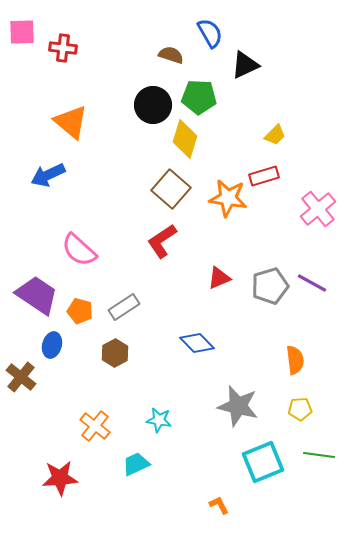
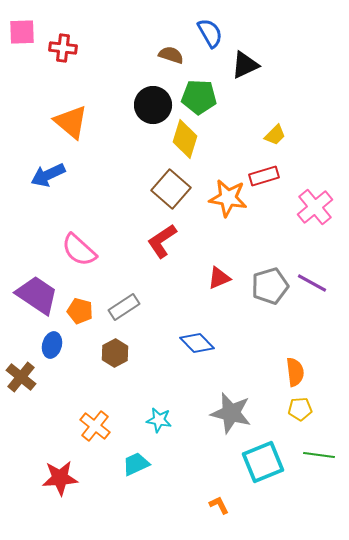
pink cross: moved 3 px left, 2 px up
orange semicircle: moved 12 px down
gray star: moved 7 px left, 7 px down
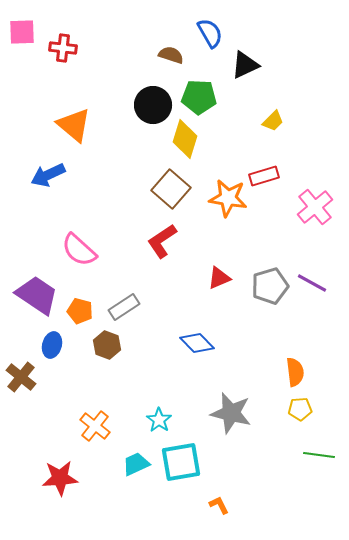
orange triangle: moved 3 px right, 3 px down
yellow trapezoid: moved 2 px left, 14 px up
brown hexagon: moved 8 px left, 8 px up; rotated 12 degrees counterclockwise
cyan star: rotated 25 degrees clockwise
cyan square: moved 82 px left; rotated 12 degrees clockwise
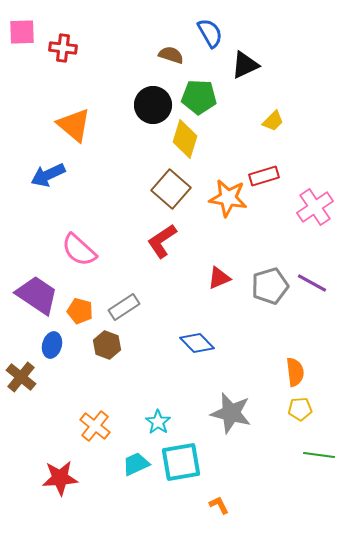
pink cross: rotated 6 degrees clockwise
cyan star: moved 1 px left, 2 px down
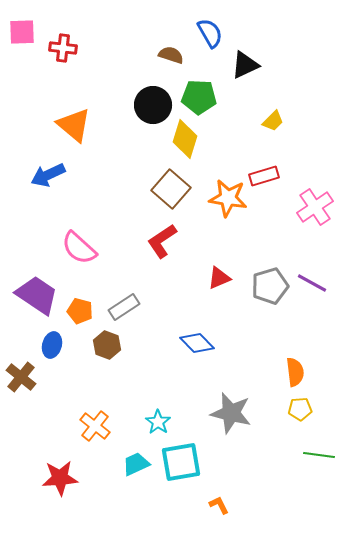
pink semicircle: moved 2 px up
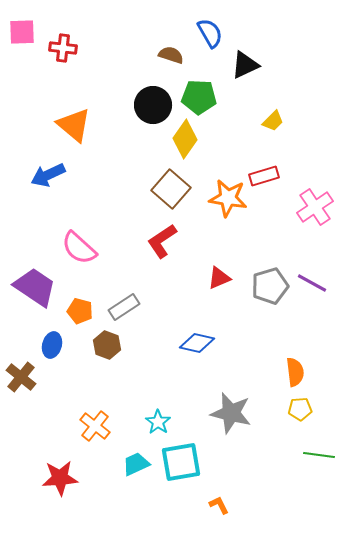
yellow diamond: rotated 18 degrees clockwise
purple trapezoid: moved 2 px left, 8 px up
blue diamond: rotated 32 degrees counterclockwise
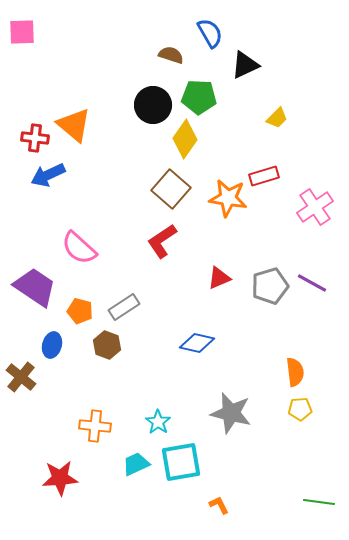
red cross: moved 28 px left, 90 px down
yellow trapezoid: moved 4 px right, 3 px up
orange cross: rotated 32 degrees counterclockwise
green line: moved 47 px down
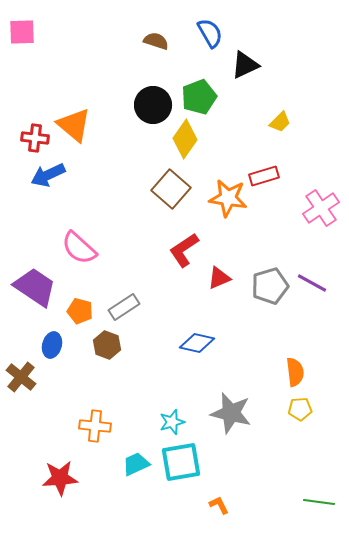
brown semicircle: moved 15 px left, 14 px up
green pentagon: rotated 24 degrees counterclockwise
yellow trapezoid: moved 3 px right, 4 px down
pink cross: moved 6 px right, 1 px down
red L-shape: moved 22 px right, 9 px down
cyan star: moved 14 px right; rotated 20 degrees clockwise
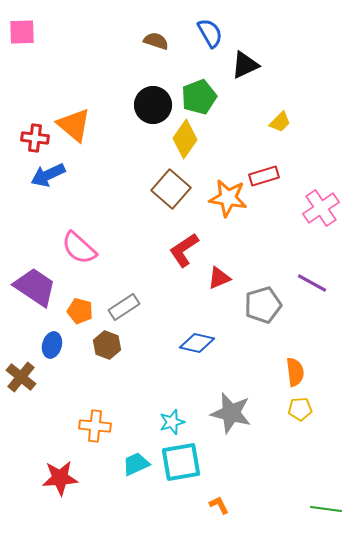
gray pentagon: moved 7 px left, 19 px down
green line: moved 7 px right, 7 px down
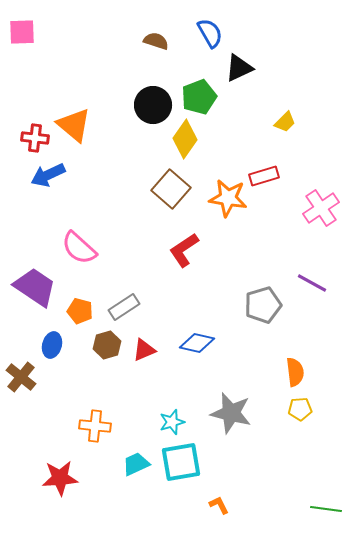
black triangle: moved 6 px left, 3 px down
yellow trapezoid: moved 5 px right
red triangle: moved 75 px left, 72 px down
brown hexagon: rotated 24 degrees clockwise
